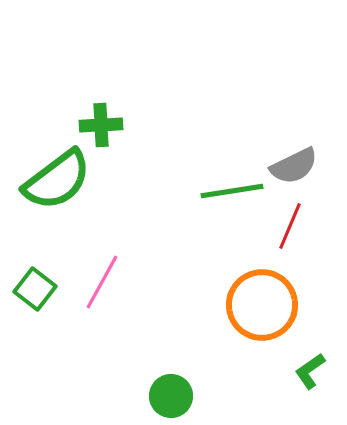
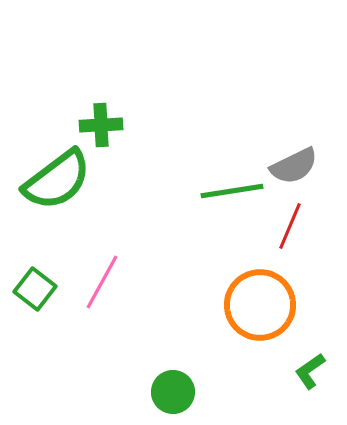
orange circle: moved 2 px left
green circle: moved 2 px right, 4 px up
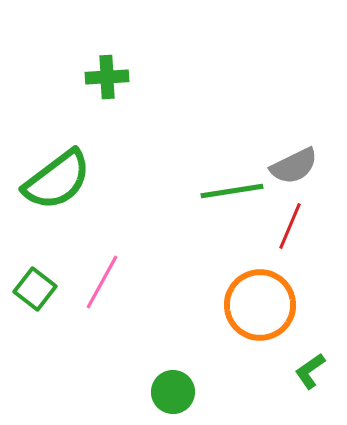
green cross: moved 6 px right, 48 px up
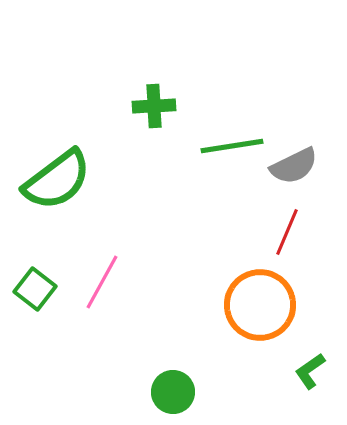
green cross: moved 47 px right, 29 px down
green line: moved 45 px up
red line: moved 3 px left, 6 px down
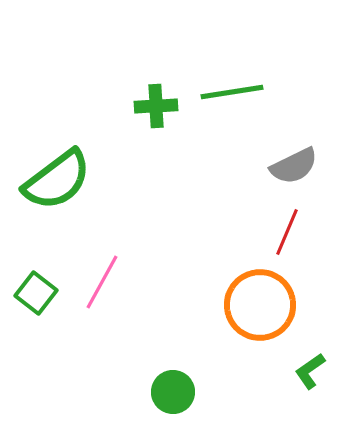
green cross: moved 2 px right
green line: moved 54 px up
green square: moved 1 px right, 4 px down
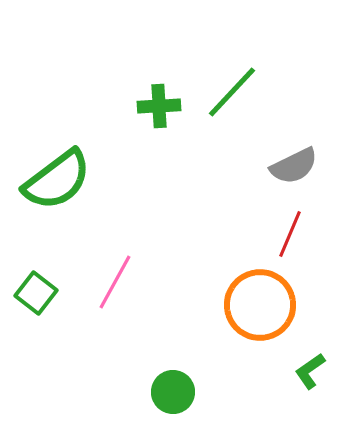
green line: rotated 38 degrees counterclockwise
green cross: moved 3 px right
red line: moved 3 px right, 2 px down
pink line: moved 13 px right
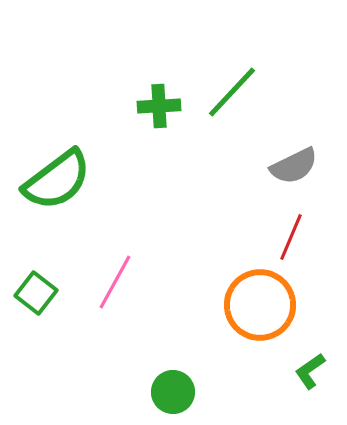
red line: moved 1 px right, 3 px down
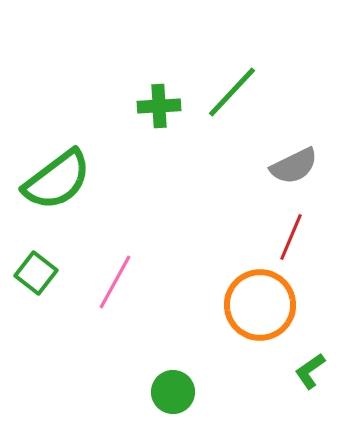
green square: moved 20 px up
